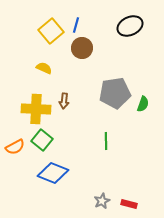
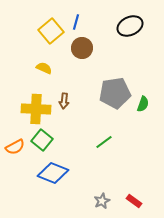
blue line: moved 3 px up
green line: moved 2 px left, 1 px down; rotated 54 degrees clockwise
red rectangle: moved 5 px right, 3 px up; rotated 21 degrees clockwise
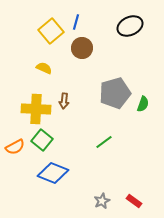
gray pentagon: rotated 8 degrees counterclockwise
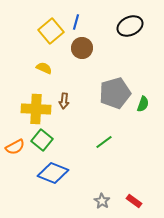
gray star: rotated 14 degrees counterclockwise
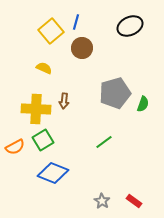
green square: moved 1 px right; rotated 20 degrees clockwise
